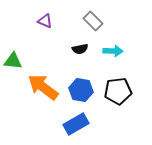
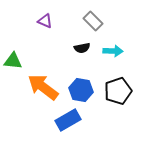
black semicircle: moved 2 px right, 1 px up
black pentagon: rotated 12 degrees counterclockwise
blue rectangle: moved 8 px left, 4 px up
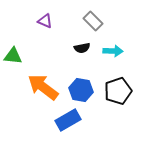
green triangle: moved 5 px up
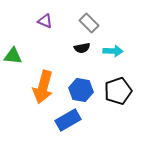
gray rectangle: moved 4 px left, 2 px down
orange arrow: rotated 112 degrees counterclockwise
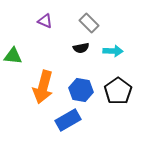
black semicircle: moved 1 px left
black pentagon: rotated 16 degrees counterclockwise
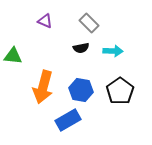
black pentagon: moved 2 px right
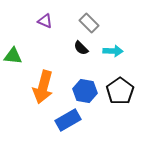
black semicircle: rotated 56 degrees clockwise
blue hexagon: moved 4 px right, 1 px down
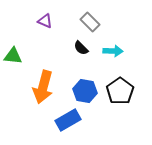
gray rectangle: moved 1 px right, 1 px up
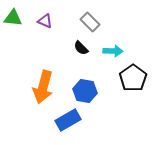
green triangle: moved 38 px up
black pentagon: moved 13 px right, 13 px up
